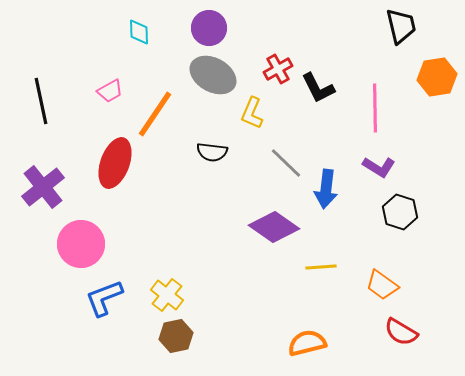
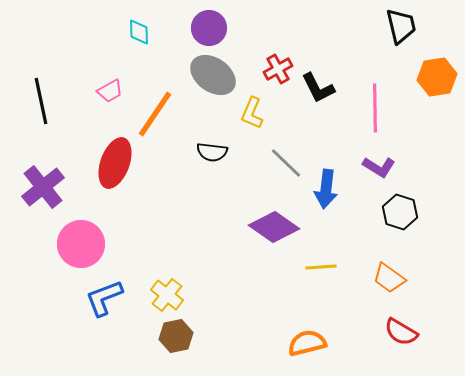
gray ellipse: rotated 6 degrees clockwise
orange trapezoid: moved 7 px right, 7 px up
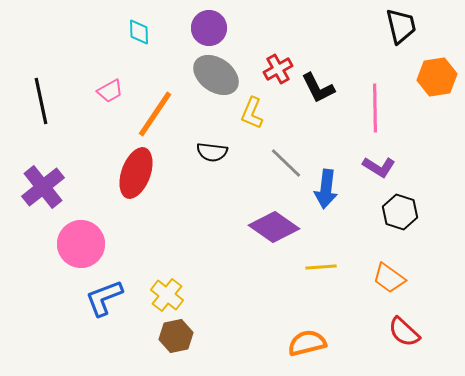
gray ellipse: moved 3 px right
red ellipse: moved 21 px right, 10 px down
red semicircle: moved 3 px right; rotated 12 degrees clockwise
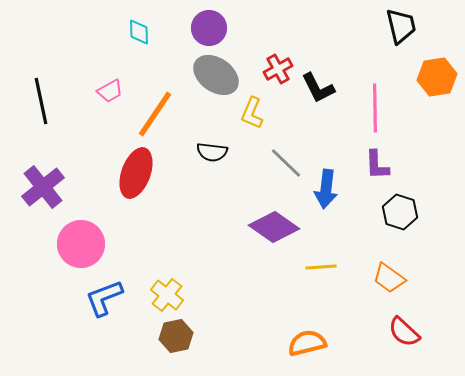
purple L-shape: moved 2 px left, 2 px up; rotated 56 degrees clockwise
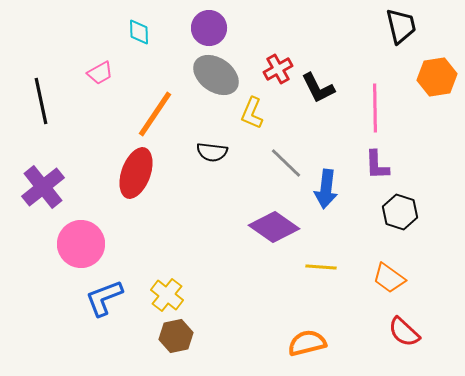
pink trapezoid: moved 10 px left, 18 px up
yellow line: rotated 8 degrees clockwise
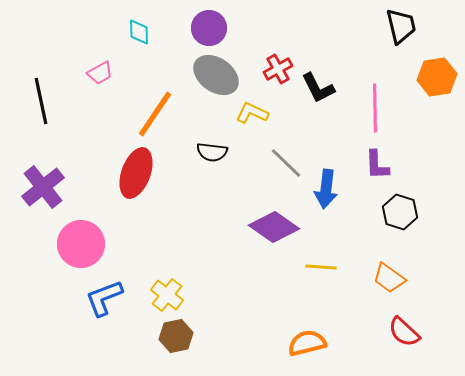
yellow L-shape: rotated 92 degrees clockwise
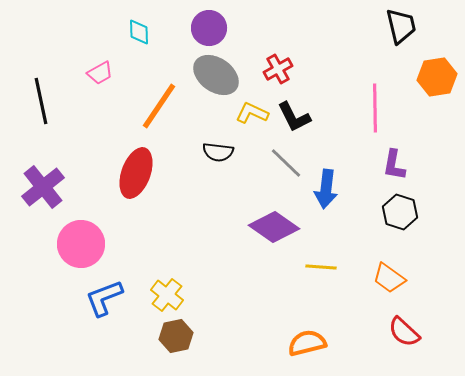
black L-shape: moved 24 px left, 29 px down
orange line: moved 4 px right, 8 px up
black semicircle: moved 6 px right
purple L-shape: moved 17 px right; rotated 12 degrees clockwise
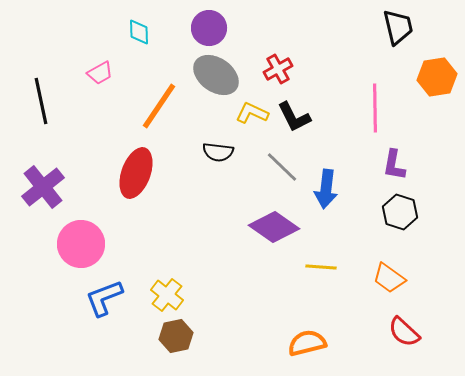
black trapezoid: moved 3 px left, 1 px down
gray line: moved 4 px left, 4 px down
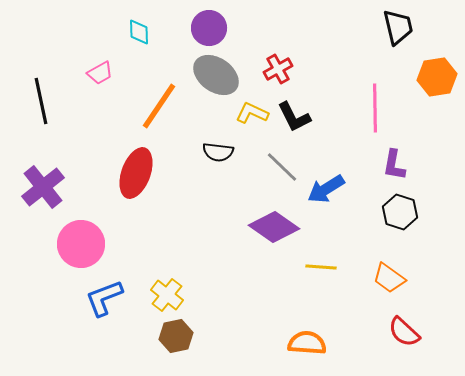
blue arrow: rotated 51 degrees clockwise
orange semicircle: rotated 18 degrees clockwise
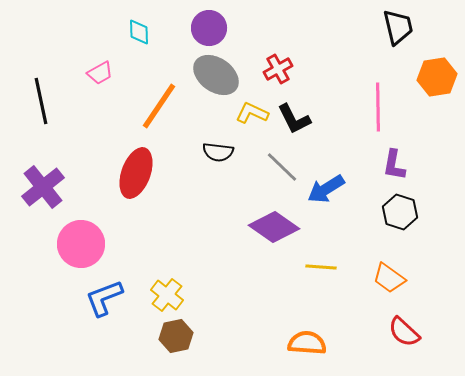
pink line: moved 3 px right, 1 px up
black L-shape: moved 2 px down
